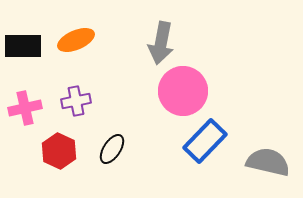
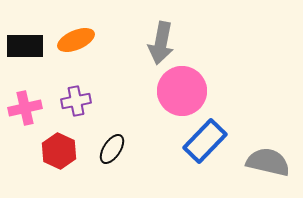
black rectangle: moved 2 px right
pink circle: moved 1 px left
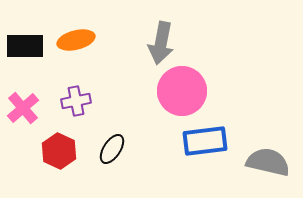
orange ellipse: rotated 9 degrees clockwise
pink cross: moved 2 px left; rotated 28 degrees counterclockwise
blue rectangle: rotated 39 degrees clockwise
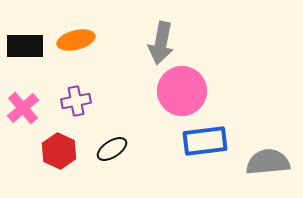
black ellipse: rotated 24 degrees clockwise
gray semicircle: rotated 18 degrees counterclockwise
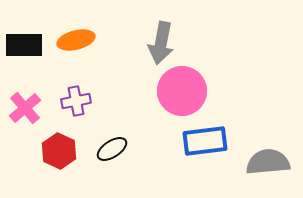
black rectangle: moved 1 px left, 1 px up
pink cross: moved 2 px right
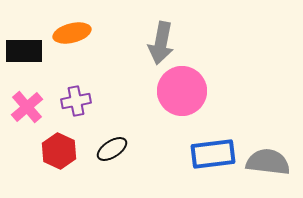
orange ellipse: moved 4 px left, 7 px up
black rectangle: moved 6 px down
pink cross: moved 2 px right, 1 px up
blue rectangle: moved 8 px right, 13 px down
gray semicircle: rotated 12 degrees clockwise
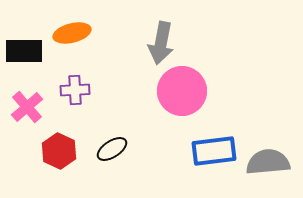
purple cross: moved 1 px left, 11 px up; rotated 8 degrees clockwise
blue rectangle: moved 1 px right, 3 px up
gray semicircle: rotated 12 degrees counterclockwise
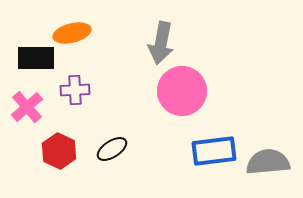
black rectangle: moved 12 px right, 7 px down
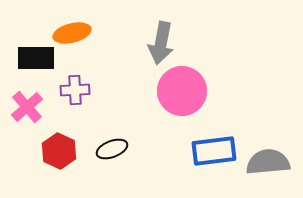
black ellipse: rotated 12 degrees clockwise
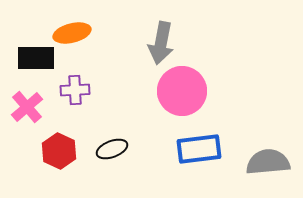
blue rectangle: moved 15 px left, 2 px up
